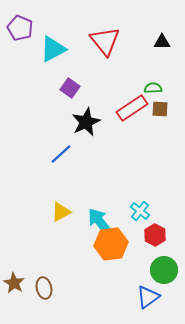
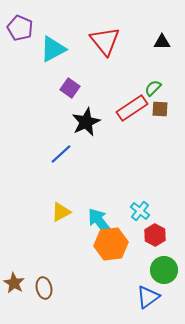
green semicircle: rotated 42 degrees counterclockwise
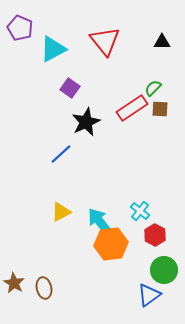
blue triangle: moved 1 px right, 2 px up
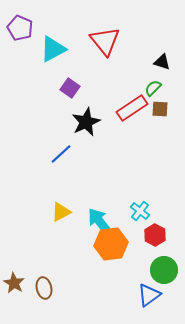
black triangle: moved 20 px down; rotated 18 degrees clockwise
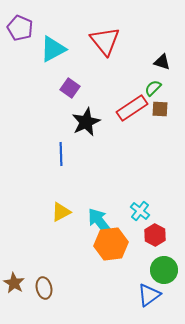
blue line: rotated 50 degrees counterclockwise
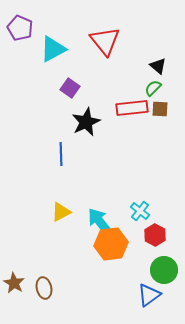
black triangle: moved 4 px left, 4 px down; rotated 24 degrees clockwise
red rectangle: rotated 28 degrees clockwise
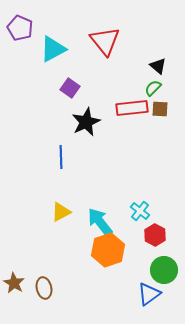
blue line: moved 3 px down
orange hexagon: moved 3 px left, 6 px down; rotated 12 degrees counterclockwise
blue triangle: moved 1 px up
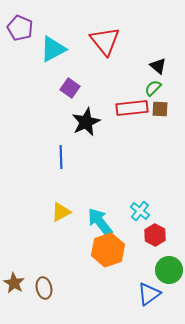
green circle: moved 5 px right
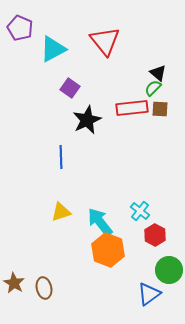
black triangle: moved 7 px down
black star: moved 1 px right, 2 px up
yellow triangle: rotated 10 degrees clockwise
orange hexagon: rotated 20 degrees counterclockwise
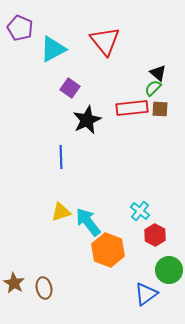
cyan arrow: moved 12 px left
blue triangle: moved 3 px left
